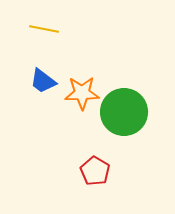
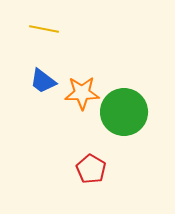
red pentagon: moved 4 px left, 2 px up
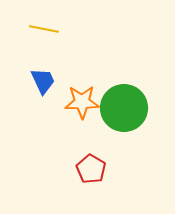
blue trapezoid: rotated 152 degrees counterclockwise
orange star: moved 9 px down
green circle: moved 4 px up
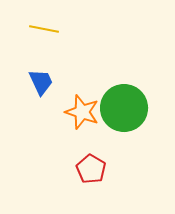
blue trapezoid: moved 2 px left, 1 px down
orange star: moved 10 px down; rotated 20 degrees clockwise
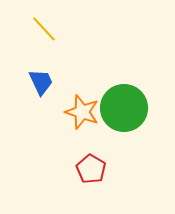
yellow line: rotated 36 degrees clockwise
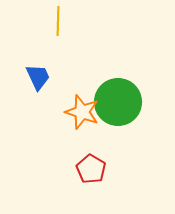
yellow line: moved 14 px right, 8 px up; rotated 44 degrees clockwise
blue trapezoid: moved 3 px left, 5 px up
green circle: moved 6 px left, 6 px up
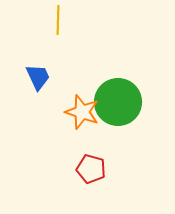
yellow line: moved 1 px up
red pentagon: rotated 16 degrees counterclockwise
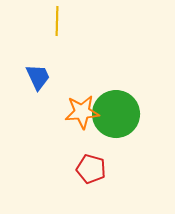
yellow line: moved 1 px left, 1 px down
green circle: moved 2 px left, 12 px down
orange star: rotated 24 degrees counterclockwise
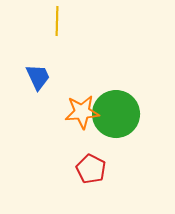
red pentagon: rotated 12 degrees clockwise
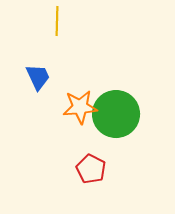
orange star: moved 2 px left, 5 px up
